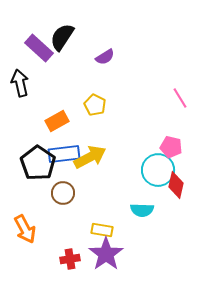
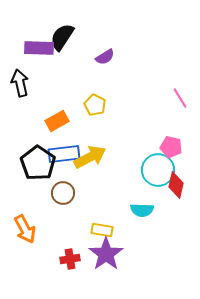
purple rectangle: rotated 40 degrees counterclockwise
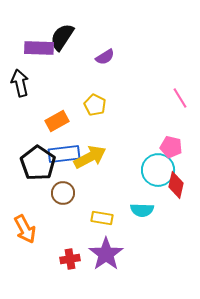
yellow rectangle: moved 12 px up
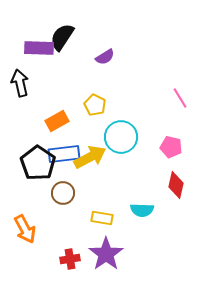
cyan circle: moved 37 px left, 33 px up
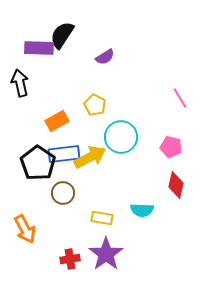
black semicircle: moved 2 px up
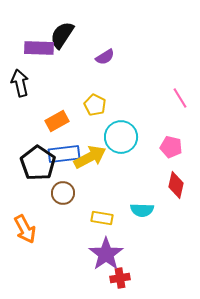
red cross: moved 50 px right, 19 px down
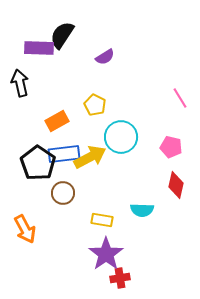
yellow rectangle: moved 2 px down
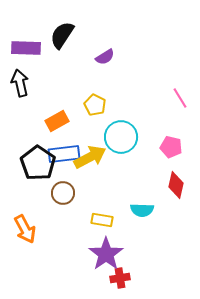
purple rectangle: moved 13 px left
